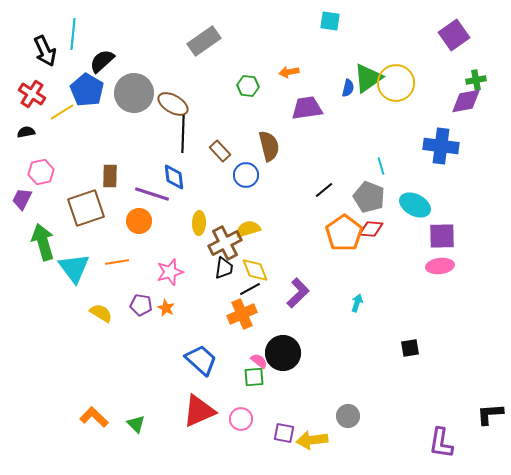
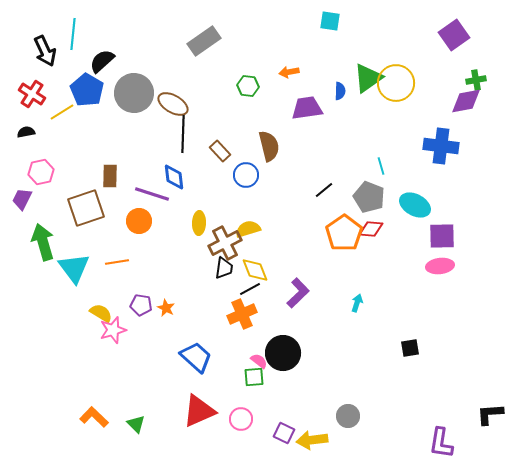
blue semicircle at (348, 88): moved 8 px left, 3 px down; rotated 12 degrees counterclockwise
pink star at (170, 272): moved 57 px left, 58 px down
blue trapezoid at (201, 360): moved 5 px left, 3 px up
purple square at (284, 433): rotated 15 degrees clockwise
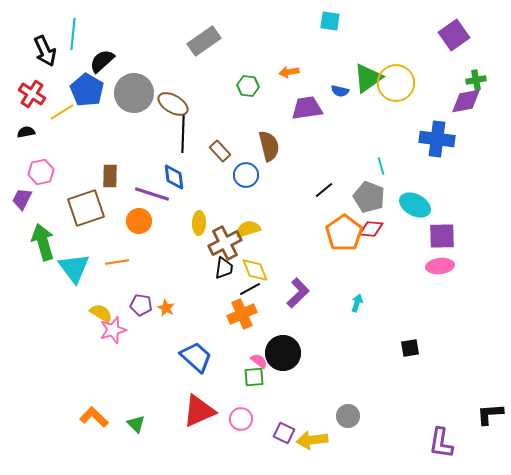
blue semicircle at (340, 91): rotated 102 degrees clockwise
blue cross at (441, 146): moved 4 px left, 7 px up
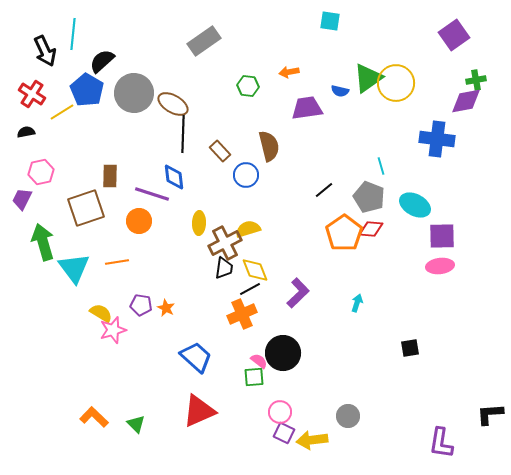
pink circle at (241, 419): moved 39 px right, 7 px up
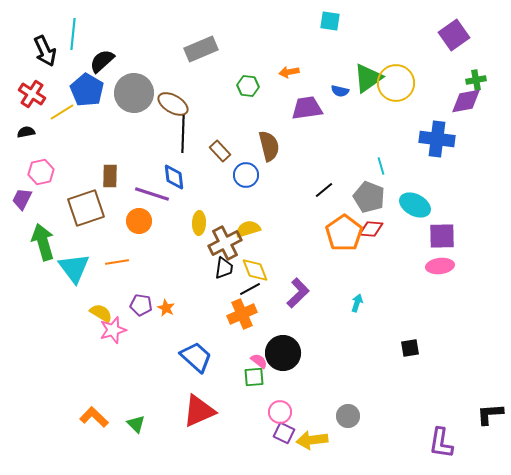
gray rectangle at (204, 41): moved 3 px left, 8 px down; rotated 12 degrees clockwise
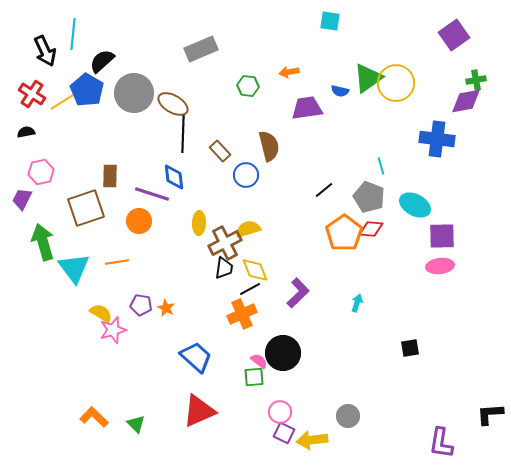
yellow line at (62, 112): moved 10 px up
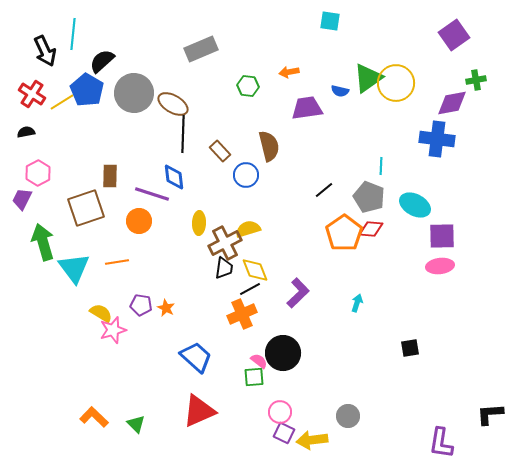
purple diamond at (466, 101): moved 14 px left, 2 px down
cyan line at (381, 166): rotated 18 degrees clockwise
pink hexagon at (41, 172): moved 3 px left, 1 px down; rotated 15 degrees counterclockwise
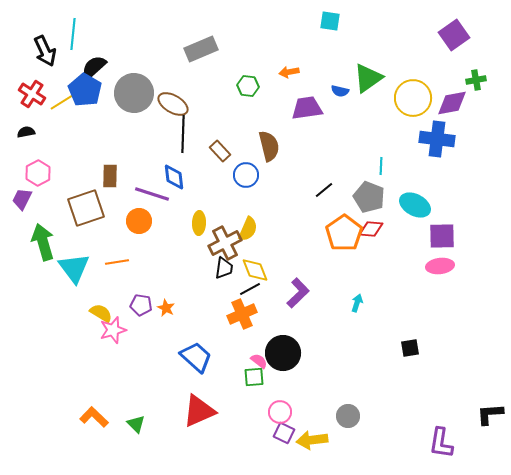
black semicircle at (102, 61): moved 8 px left, 6 px down
yellow circle at (396, 83): moved 17 px right, 15 px down
blue pentagon at (87, 90): moved 2 px left
yellow semicircle at (248, 229): rotated 130 degrees clockwise
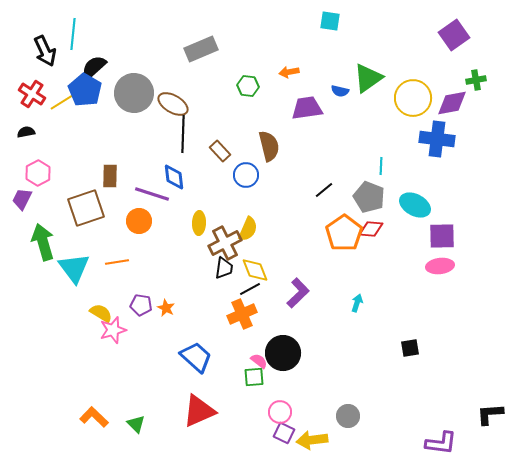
purple L-shape at (441, 443): rotated 92 degrees counterclockwise
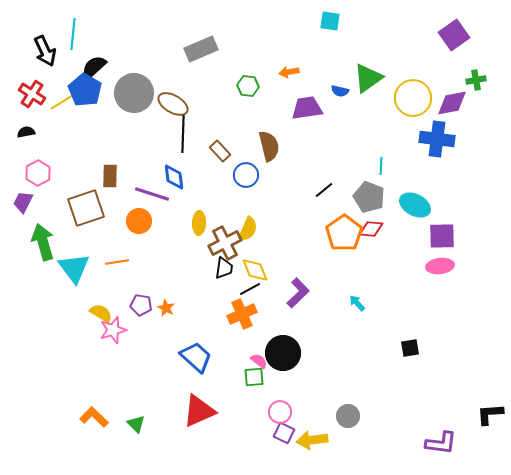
purple trapezoid at (22, 199): moved 1 px right, 3 px down
cyan arrow at (357, 303): rotated 60 degrees counterclockwise
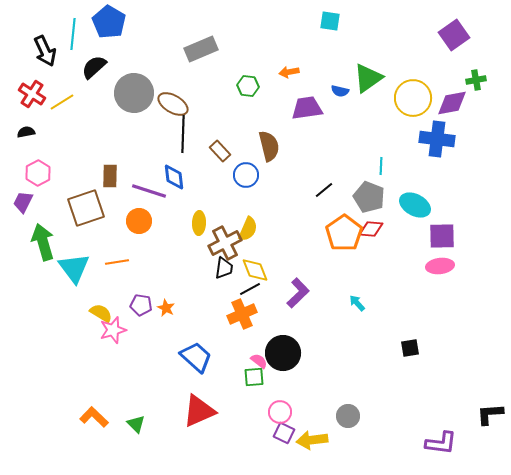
blue pentagon at (85, 90): moved 24 px right, 68 px up
purple line at (152, 194): moved 3 px left, 3 px up
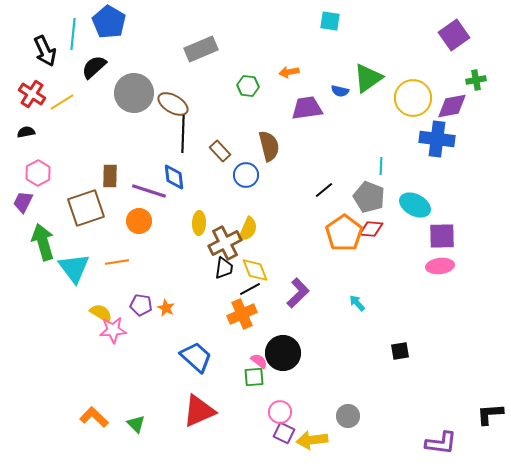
purple diamond at (452, 103): moved 3 px down
pink star at (113, 330): rotated 12 degrees clockwise
black square at (410, 348): moved 10 px left, 3 px down
